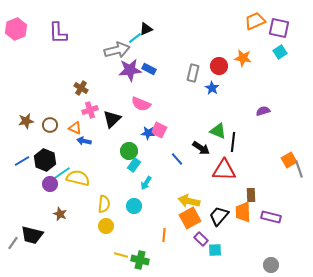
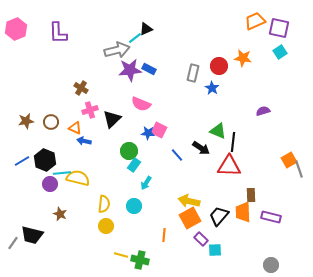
brown circle at (50, 125): moved 1 px right, 3 px up
blue line at (177, 159): moved 4 px up
red triangle at (224, 170): moved 5 px right, 4 px up
cyan line at (62, 173): rotated 30 degrees clockwise
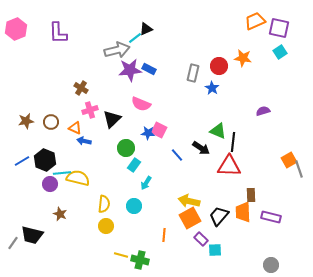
green circle at (129, 151): moved 3 px left, 3 px up
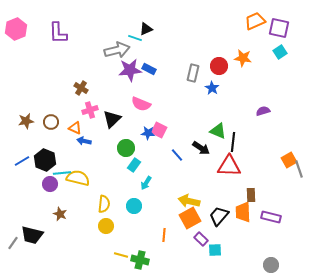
cyan line at (135, 38): rotated 56 degrees clockwise
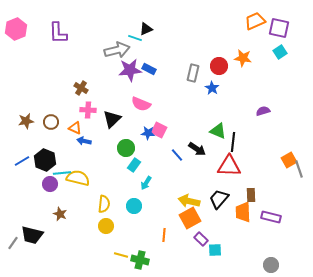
pink cross at (90, 110): moved 2 px left; rotated 21 degrees clockwise
black arrow at (201, 148): moved 4 px left, 1 px down
black trapezoid at (219, 216): moved 17 px up
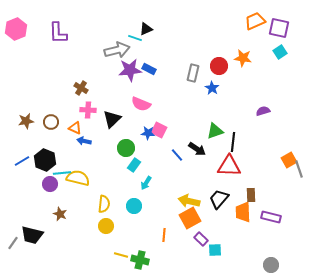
green triangle at (218, 131): moved 3 px left; rotated 42 degrees counterclockwise
